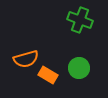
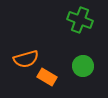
green circle: moved 4 px right, 2 px up
orange rectangle: moved 1 px left, 2 px down
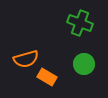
green cross: moved 3 px down
green circle: moved 1 px right, 2 px up
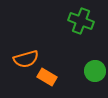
green cross: moved 1 px right, 2 px up
green circle: moved 11 px right, 7 px down
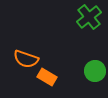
green cross: moved 8 px right, 4 px up; rotated 30 degrees clockwise
orange semicircle: rotated 35 degrees clockwise
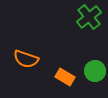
orange rectangle: moved 18 px right
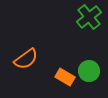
orange semicircle: rotated 55 degrees counterclockwise
green circle: moved 6 px left
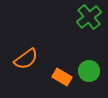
orange rectangle: moved 3 px left
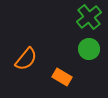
orange semicircle: rotated 15 degrees counterclockwise
green circle: moved 22 px up
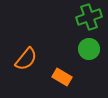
green cross: rotated 20 degrees clockwise
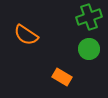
orange semicircle: moved 24 px up; rotated 85 degrees clockwise
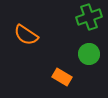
green circle: moved 5 px down
